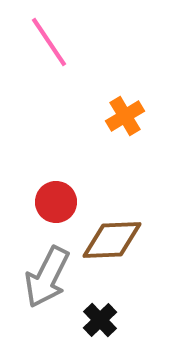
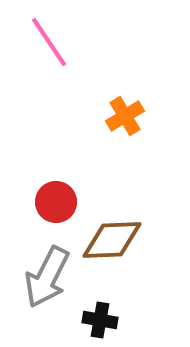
black cross: rotated 36 degrees counterclockwise
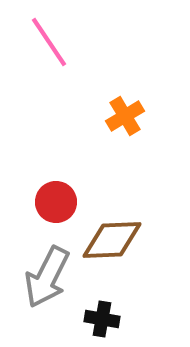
black cross: moved 2 px right, 1 px up
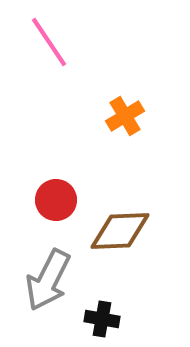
red circle: moved 2 px up
brown diamond: moved 8 px right, 9 px up
gray arrow: moved 1 px right, 3 px down
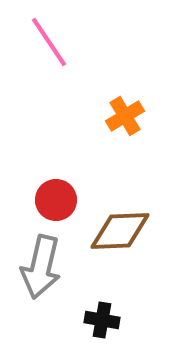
gray arrow: moved 7 px left, 13 px up; rotated 14 degrees counterclockwise
black cross: moved 1 px down
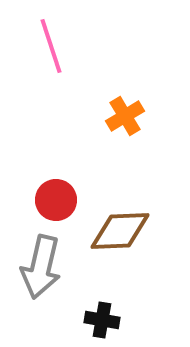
pink line: moved 2 px right, 4 px down; rotated 16 degrees clockwise
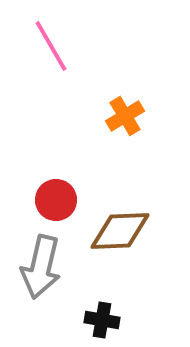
pink line: rotated 12 degrees counterclockwise
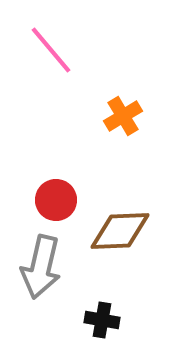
pink line: moved 4 px down; rotated 10 degrees counterclockwise
orange cross: moved 2 px left
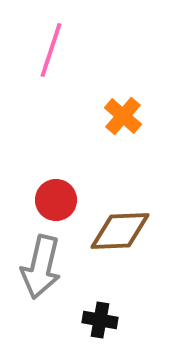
pink line: rotated 58 degrees clockwise
orange cross: rotated 18 degrees counterclockwise
black cross: moved 2 px left
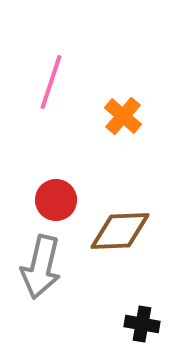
pink line: moved 32 px down
black cross: moved 42 px right, 4 px down
